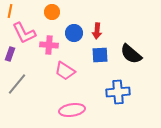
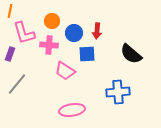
orange circle: moved 9 px down
pink L-shape: rotated 10 degrees clockwise
blue square: moved 13 px left, 1 px up
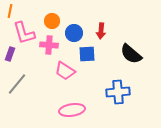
red arrow: moved 4 px right
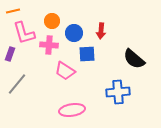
orange line: moved 3 px right; rotated 64 degrees clockwise
black semicircle: moved 3 px right, 5 px down
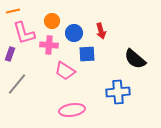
red arrow: rotated 21 degrees counterclockwise
black semicircle: moved 1 px right
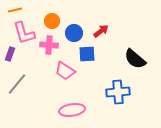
orange line: moved 2 px right, 1 px up
red arrow: rotated 112 degrees counterclockwise
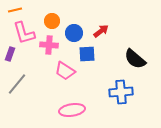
blue cross: moved 3 px right
